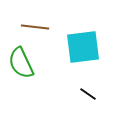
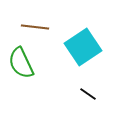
cyan square: rotated 27 degrees counterclockwise
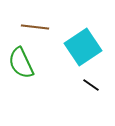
black line: moved 3 px right, 9 px up
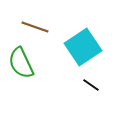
brown line: rotated 12 degrees clockwise
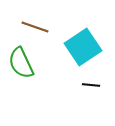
black line: rotated 30 degrees counterclockwise
